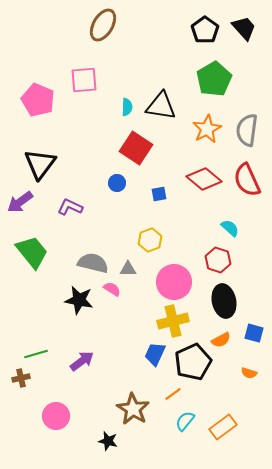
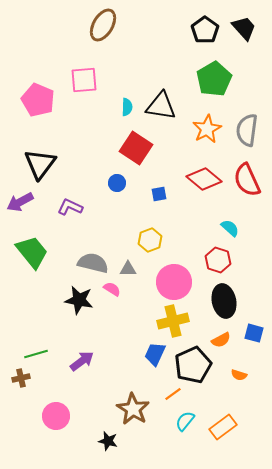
purple arrow at (20, 202): rotated 8 degrees clockwise
black pentagon at (193, 362): moved 3 px down
orange semicircle at (249, 373): moved 10 px left, 2 px down
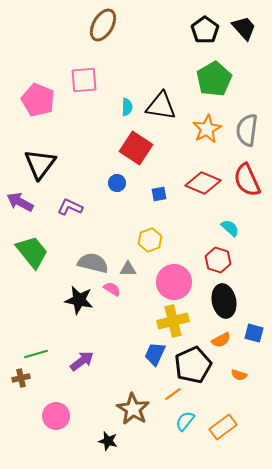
red diamond at (204, 179): moved 1 px left, 4 px down; rotated 16 degrees counterclockwise
purple arrow at (20, 202): rotated 56 degrees clockwise
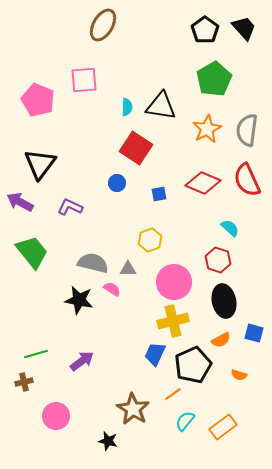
brown cross at (21, 378): moved 3 px right, 4 px down
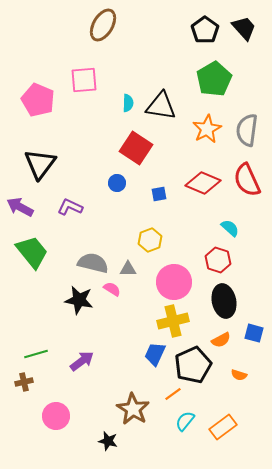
cyan semicircle at (127, 107): moved 1 px right, 4 px up
purple arrow at (20, 202): moved 5 px down
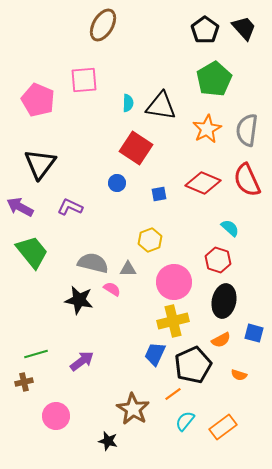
black ellipse at (224, 301): rotated 24 degrees clockwise
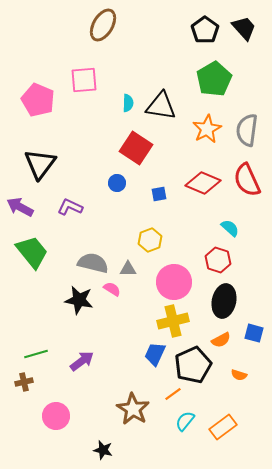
black star at (108, 441): moved 5 px left, 9 px down
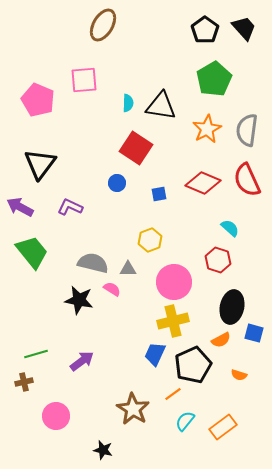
black ellipse at (224, 301): moved 8 px right, 6 px down
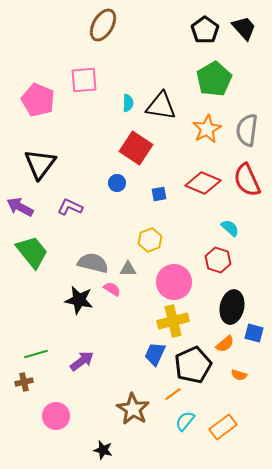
orange semicircle at (221, 340): moved 4 px right, 4 px down; rotated 12 degrees counterclockwise
